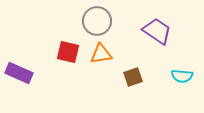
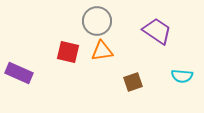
orange triangle: moved 1 px right, 3 px up
brown square: moved 5 px down
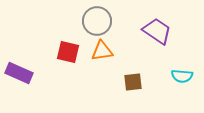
brown square: rotated 12 degrees clockwise
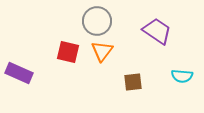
orange triangle: rotated 45 degrees counterclockwise
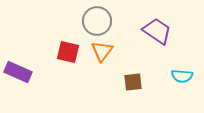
purple rectangle: moved 1 px left, 1 px up
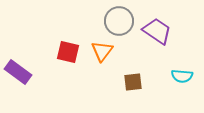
gray circle: moved 22 px right
purple rectangle: rotated 12 degrees clockwise
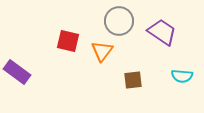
purple trapezoid: moved 5 px right, 1 px down
red square: moved 11 px up
purple rectangle: moved 1 px left
brown square: moved 2 px up
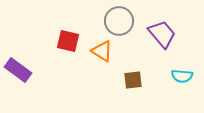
purple trapezoid: moved 2 px down; rotated 16 degrees clockwise
orange triangle: rotated 35 degrees counterclockwise
purple rectangle: moved 1 px right, 2 px up
